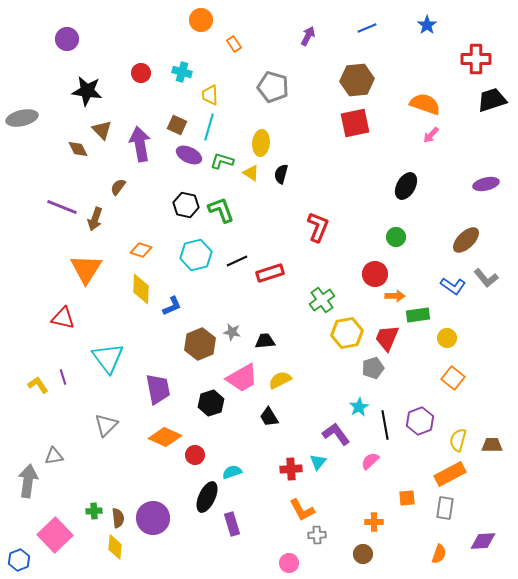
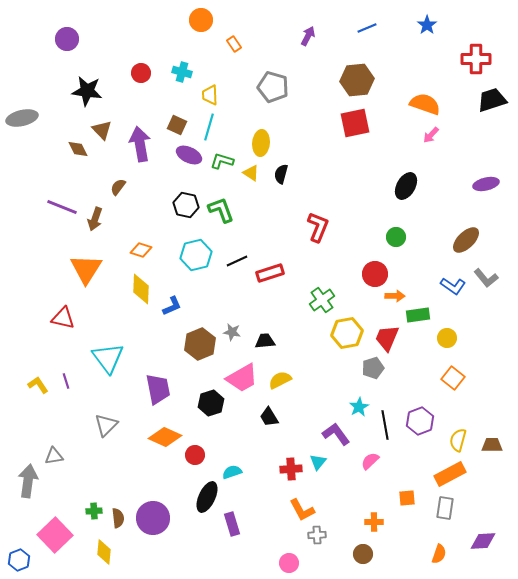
purple line at (63, 377): moved 3 px right, 4 px down
yellow diamond at (115, 547): moved 11 px left, 5 px down
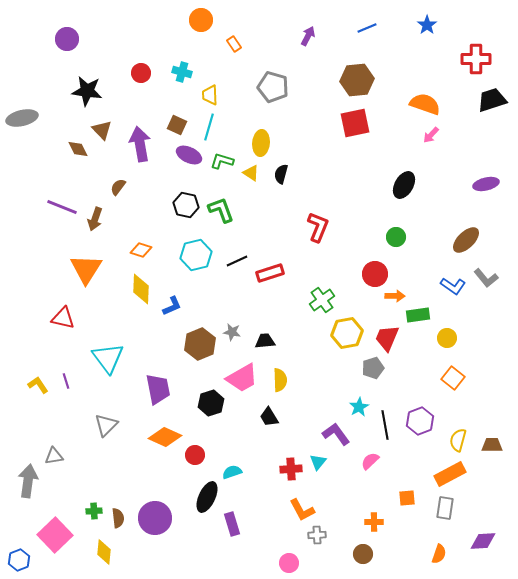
black ellipse at (406, 186): moved 2 px left, 1 px up
yellow semicircle at (280, 380): rotated 115 degrees clockwise
purple circle at (153, 518): moved 2 px right
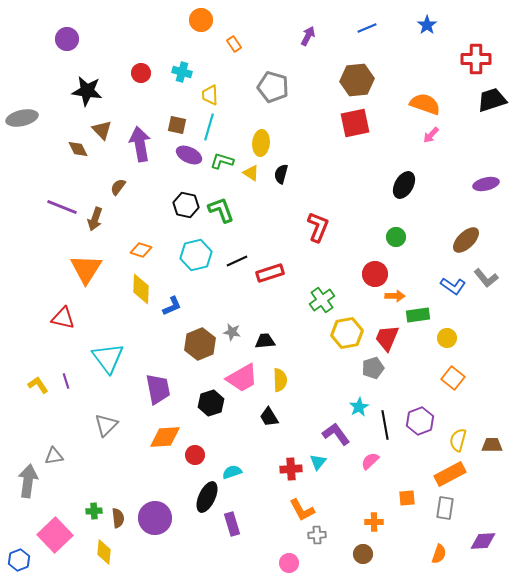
brown square at (177, 125): rotated 12 degrees counterclockwise
orange diamond at (165, 437): rotated 28 degrees counterclockwise
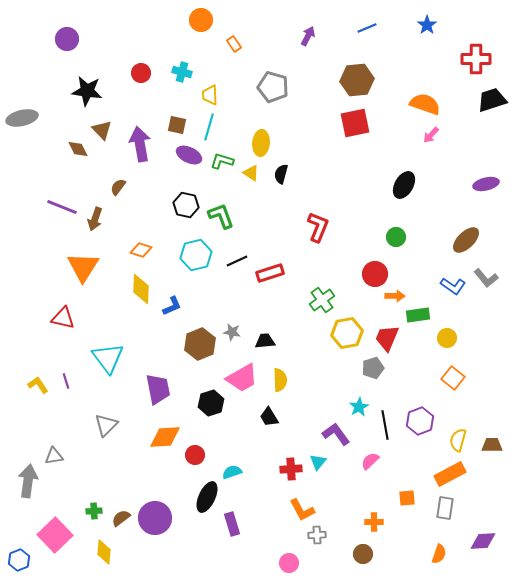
green L-shape at (221, 210): moved 6 px down
orange triangle at (86, 269): moved 3 px left, 2 px up
brown semicircle at (118, 518): moved 3 px right; rotated 120 degrees counterclockwise
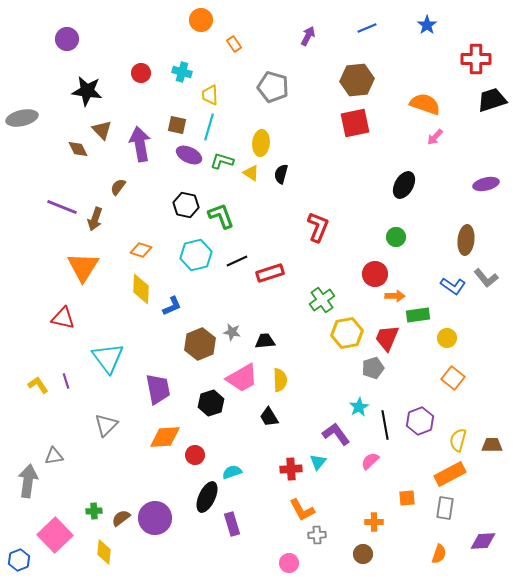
pink arrow at (431, 135): moved 4 px right, 2 px down
brown ellipse at (466, 240): rotated 40 degrees counterclockwise
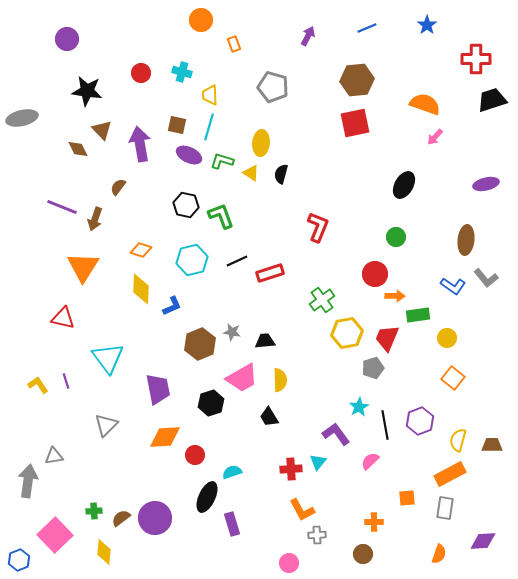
orange rectangle at (234, 44): rotated 14 degrees clockwise
cyan hexagon at (196, 255): moved 4 px left, 5 px down
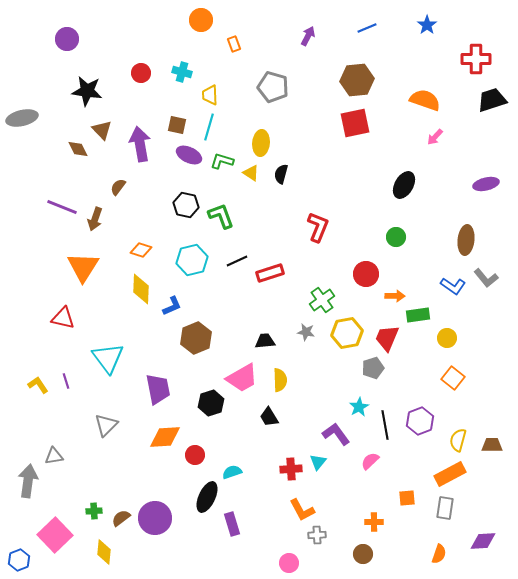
orange semicircle at (425, 104): moved 4 px up
red circle at (375, 274): moved 9 px left
gray star at (232, 332): moved 74 px right
brown hexagon at (200, 344): moved 4 px left, 6 px up
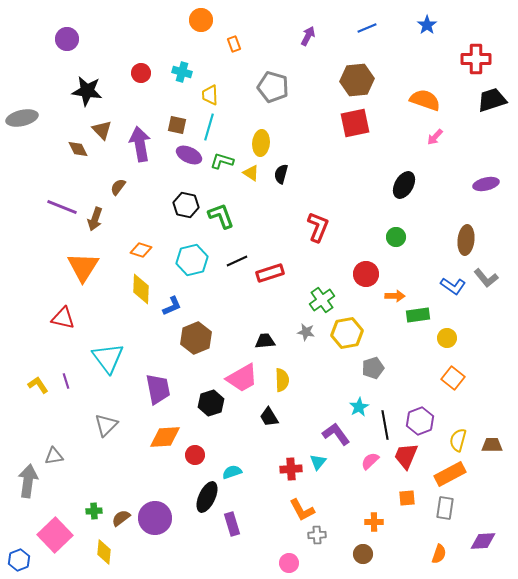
red trapezoid at (387, 338): moved 19 px right, 118 px down
yellow semicircle at (280, 380): moved 2 px right
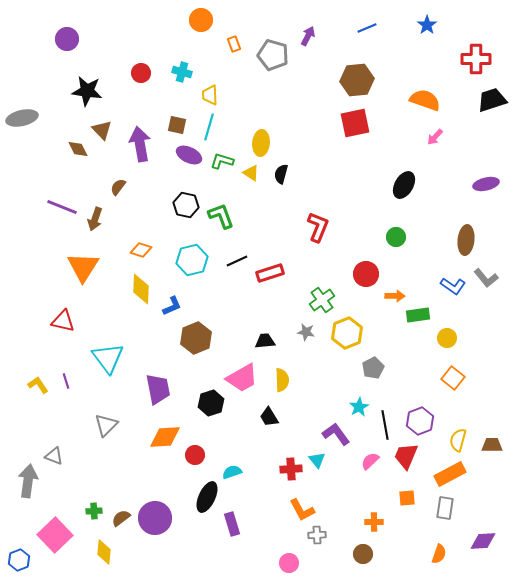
gray pentagon at (273, 87): moved 32 px up
red triangle at (63, 318): moved 3 px down
yellow hexagon at (347, 333): rotated 12 degrees counterclockwise
gray pentagon at (373, 368): rotated 10 degrees counterclockwise
gray triangle at (54, 456): rotated 30 degrees clockwise
cyan triangle at (318, 462): moved 1 px left, 2 px up; rotated 18 degrees counterclockwise
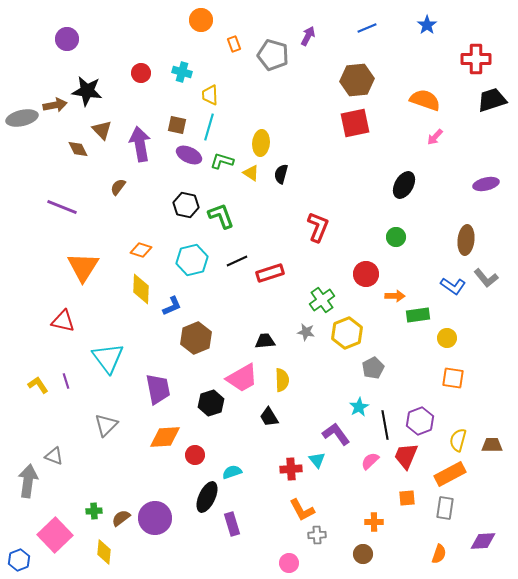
brown arrow at (95, 219): moved 40 px left, 114 px up; rotated 120 degrees counterclockwise
orange square at (453, 378): rotated 30 degrees counterclockwise
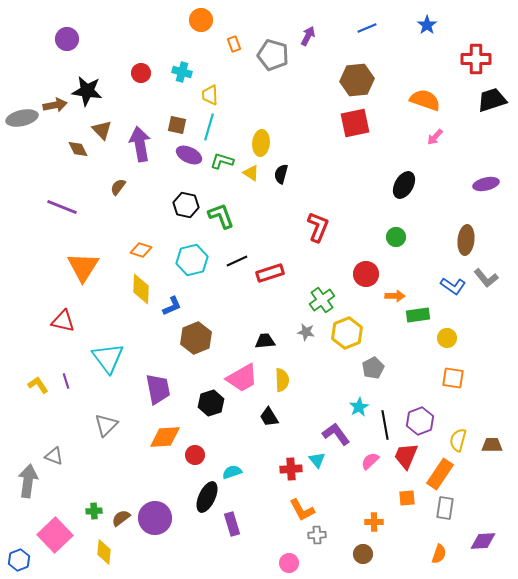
orange rectangle at (450, 474): moved 10 px left; rotated 28 degrees counterclockwise
